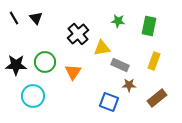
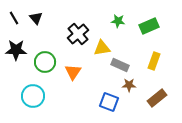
green rectangle: rotated 54 degrees clockwise
black star: moved 15 px up
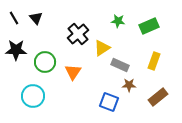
yellow triangle: rotated 24 degrees counterclockwise
brown rectangle: moved 1 px right, 1 px up
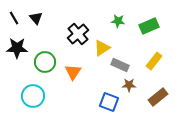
black star: moved 1 px right, 2 px up
yellow rectangle: rotated 18 degrees clockwise
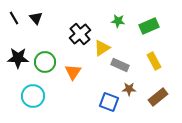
black cross: moved 2 px right
black star: moved 1 px right, 10 px down
yellow rectangle: rotated 66 degrees counterclockwise
brown star: moved 4 px down
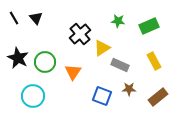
black star: rotated 25 degrees clockwise
blue square: moved 7 px left, 6 px up
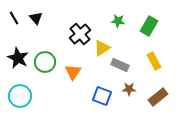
green rectangle: rotated 36 degrees counterclockwise
cyan circle: moved 13 px left
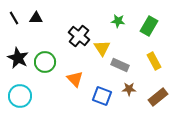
black triangle: rotated 48 degrees counterclockwise
black cross: moved 1 px left, 2 px down; rotated 10 degrees counterclockwise
yellow triangle: rotated 30 degrees counterclockwise
orange triangle: moved 2 px right, 7 px down; rotated 18 degrees counterclockwise
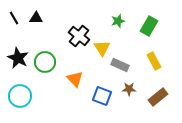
green star: rotated 24 degrees counterclockwise
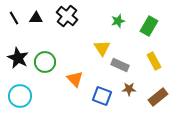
black cross: moved 12 px left, 20 px up
